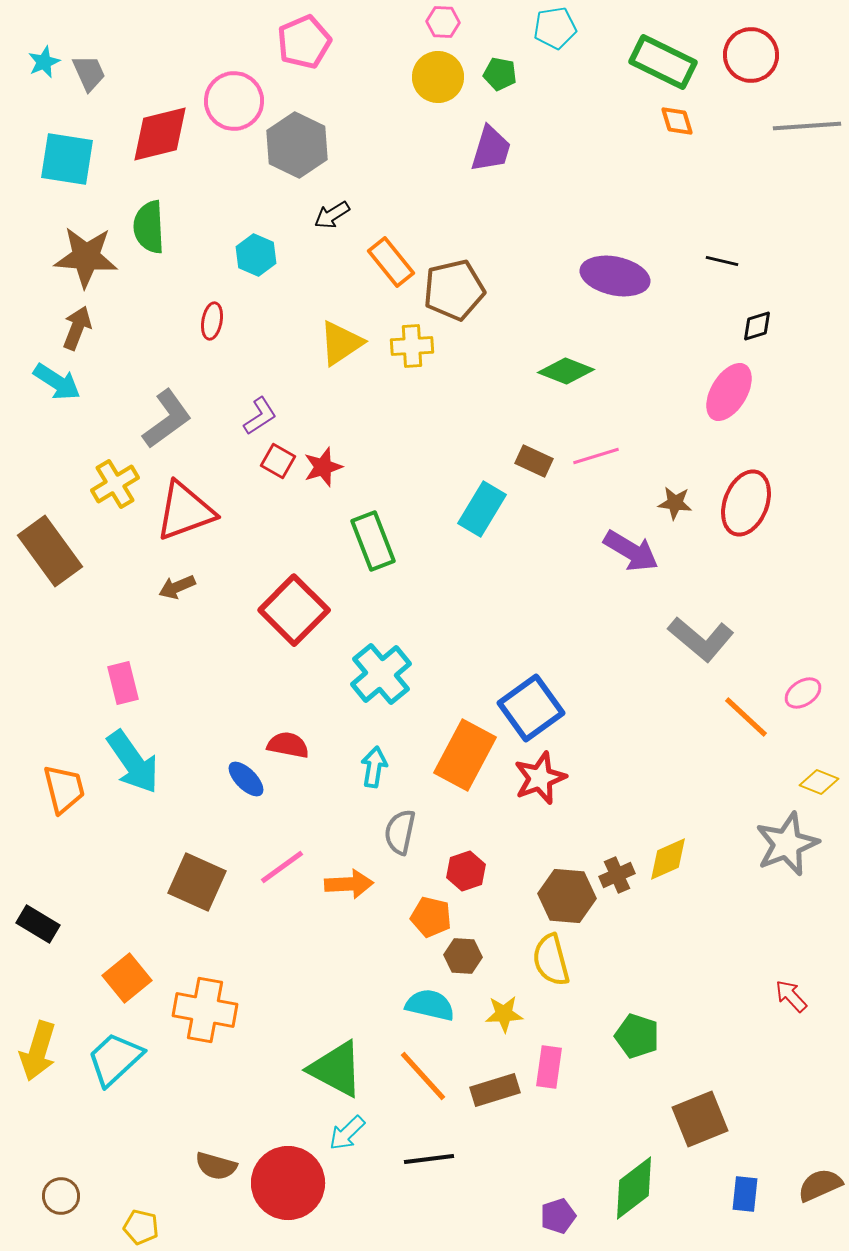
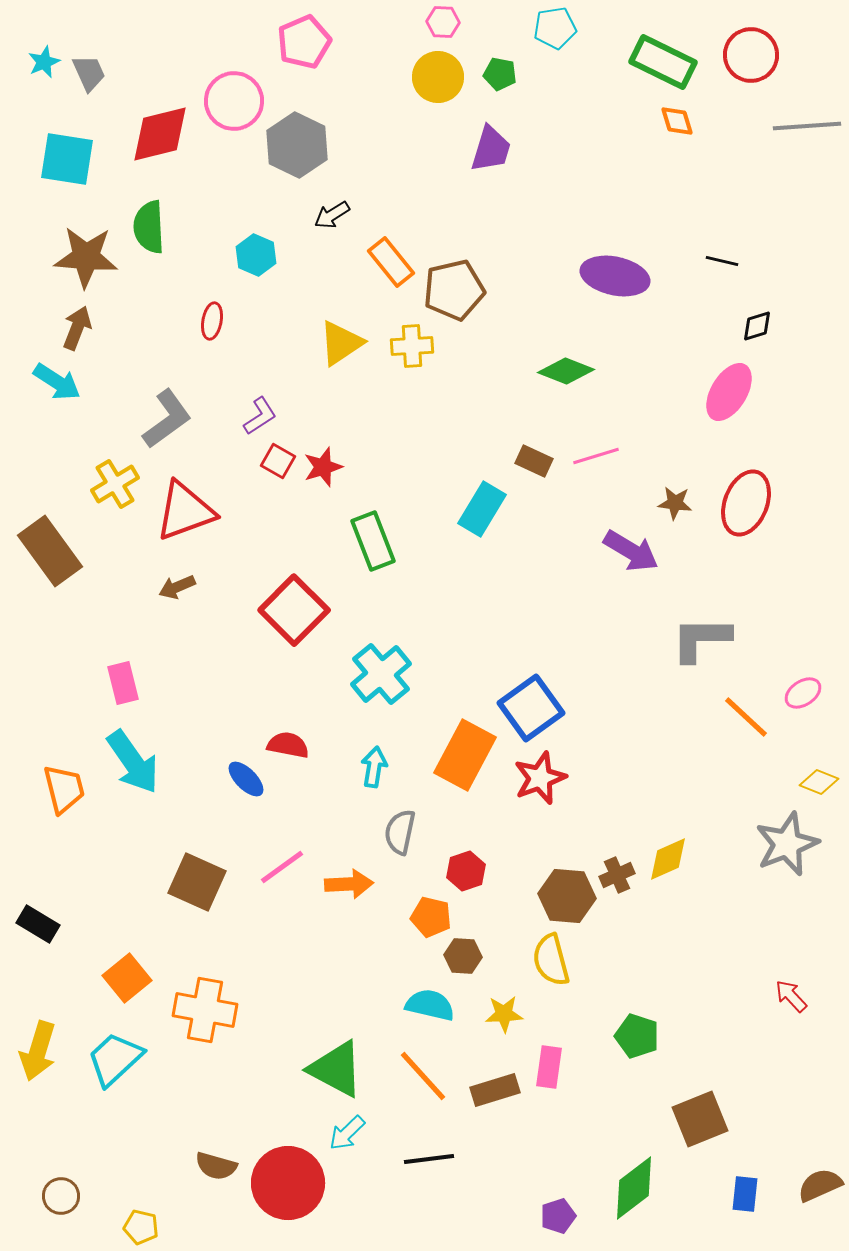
gray L-shape at (701, 639): rotated 140 degrees clockwise
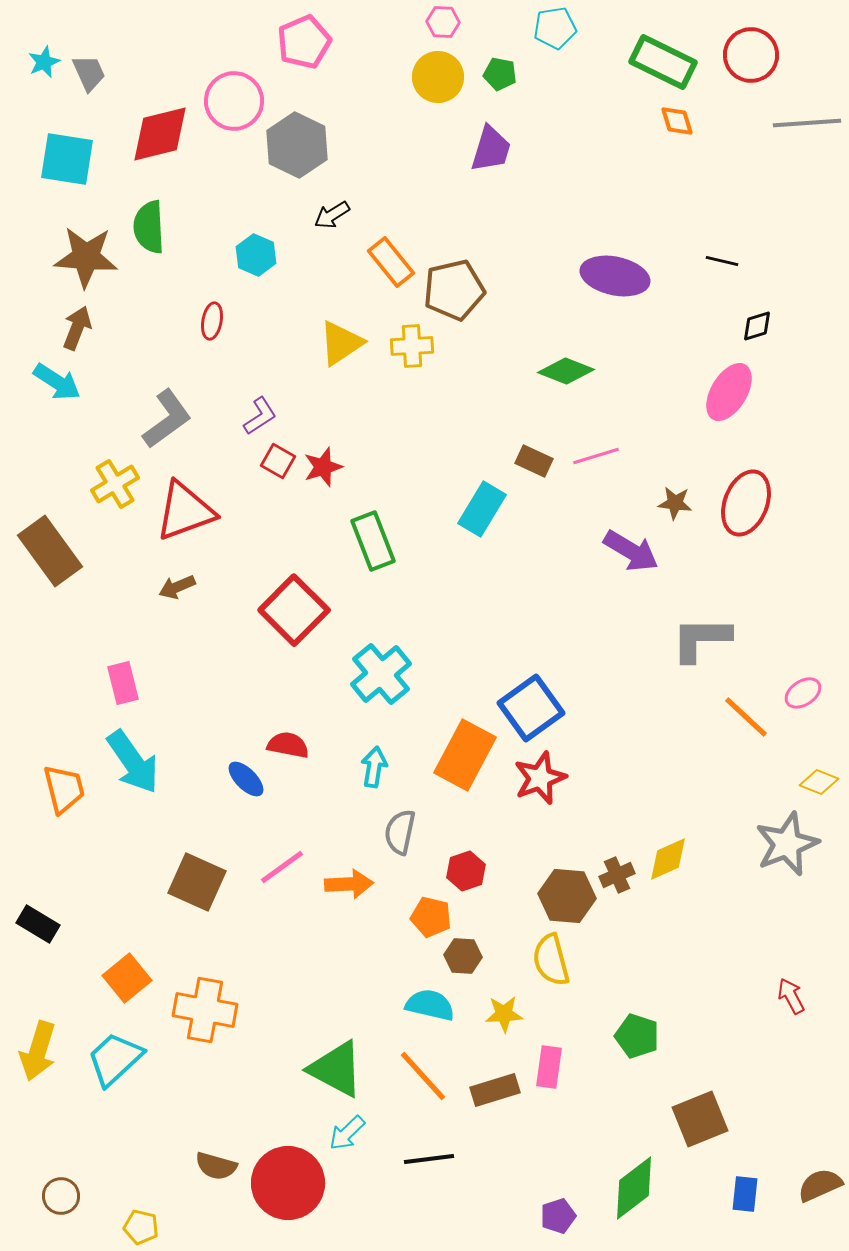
gray line at (807, 126): moved 3 px up
red arrow at (791, 996): rotated 15 degrees clockwise
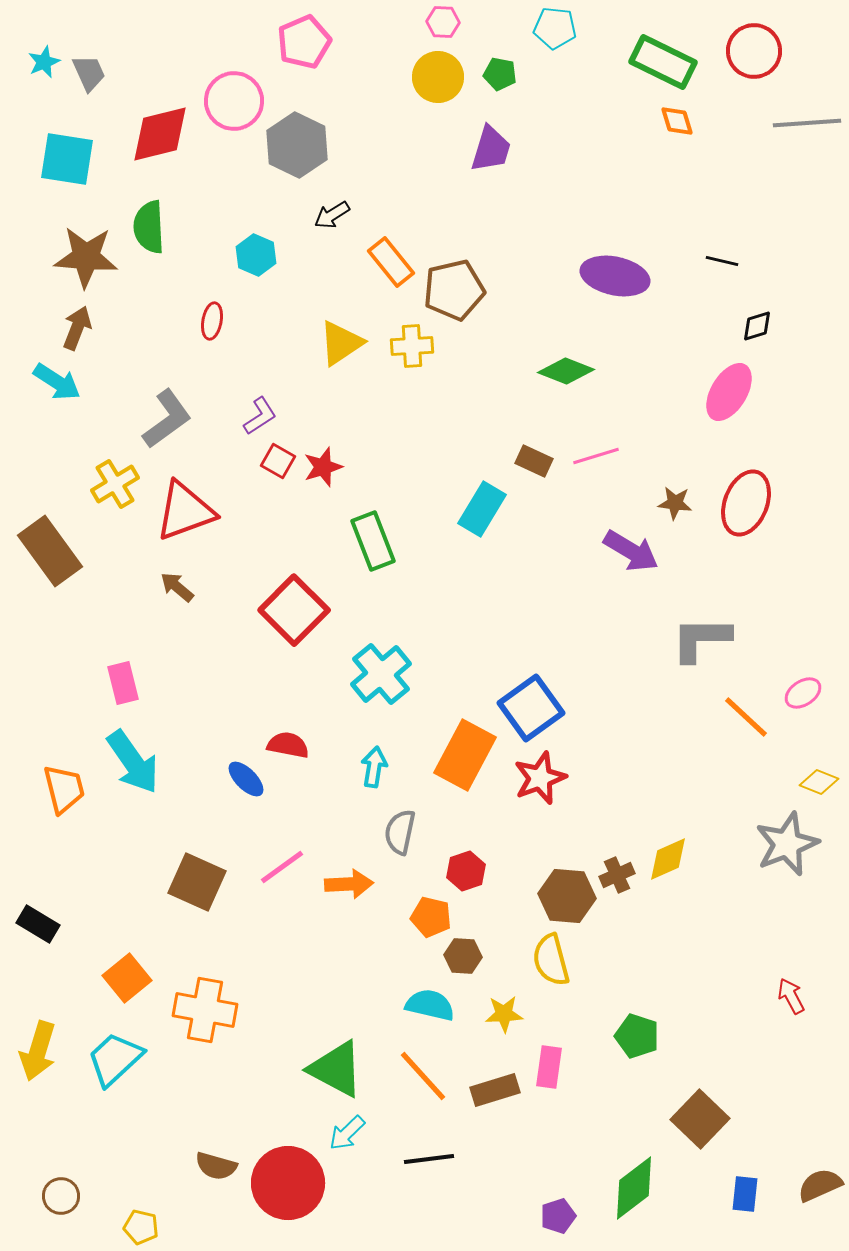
cyan pentagon at (555, 28): rotated 15 degrees clockwise
red circle at (751, 55): moved 3 px right, 4 px up
brown arrow at (177, 587): rotated 63 degrees clockwise
brown square at (700, 1119): rotated 24 degrees counterclockwise
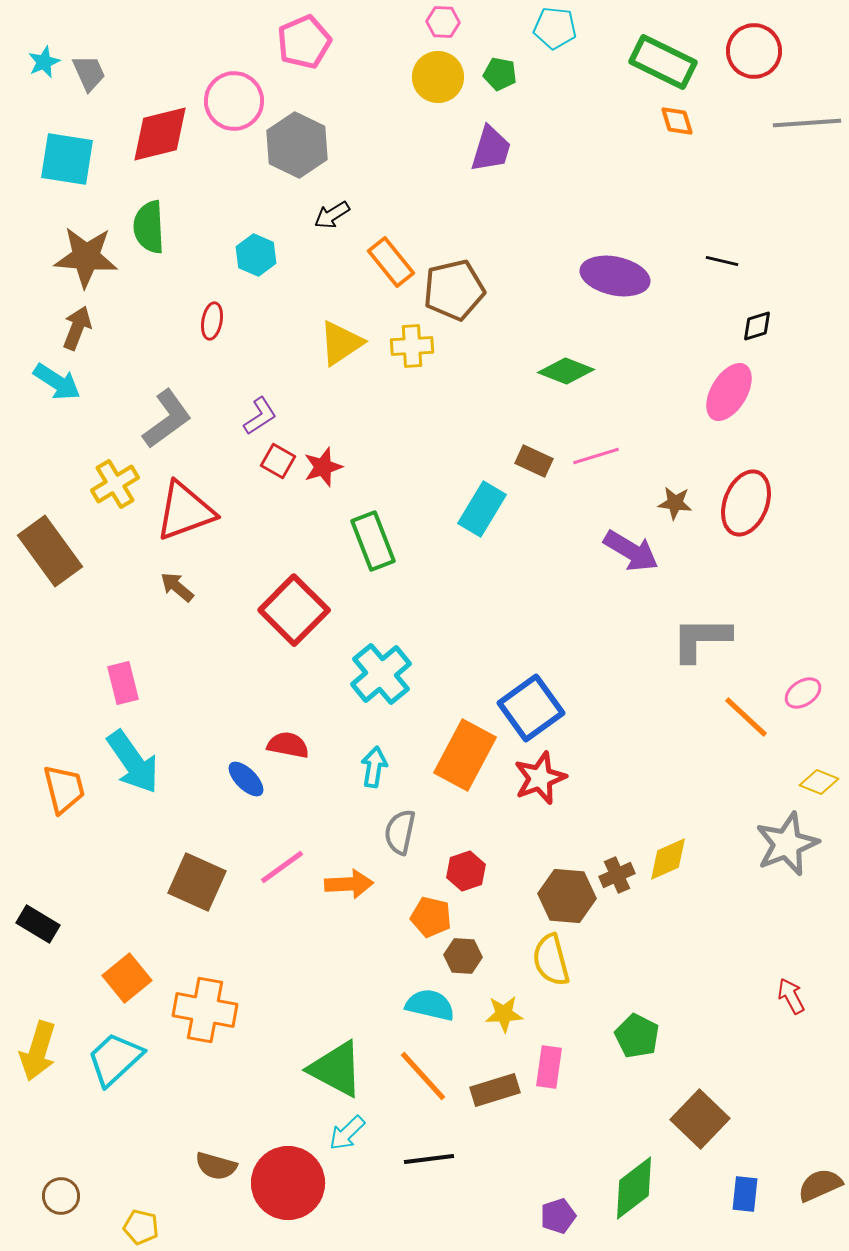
green pentagon at (637, 1036): rotated 9 degrees clockwise
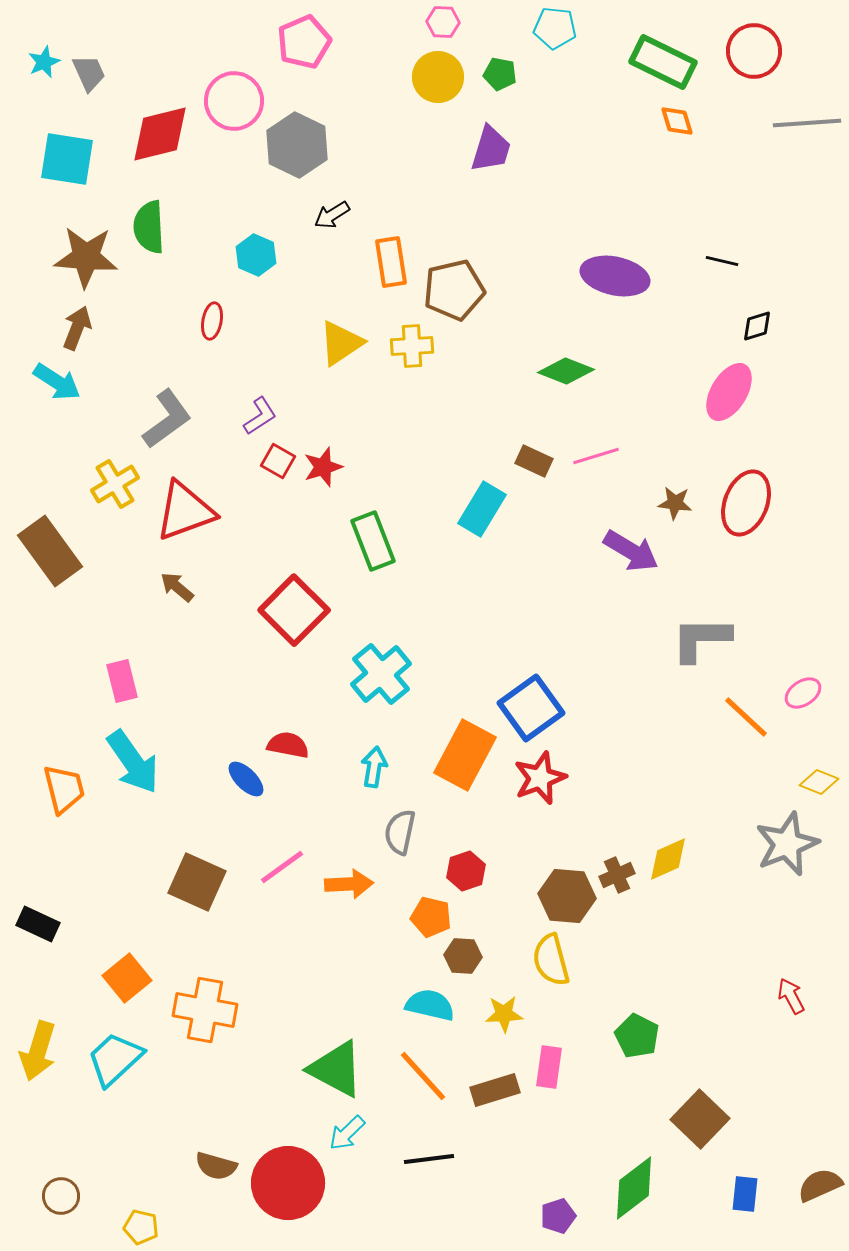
orange rectangle at (391, 262): rotated 30 degrees clockwise
pink rectangle at (123, 683): moved 1 px left, 2 px up
black rectangle at (38, 924): rotated 6 degrees counterclockwise
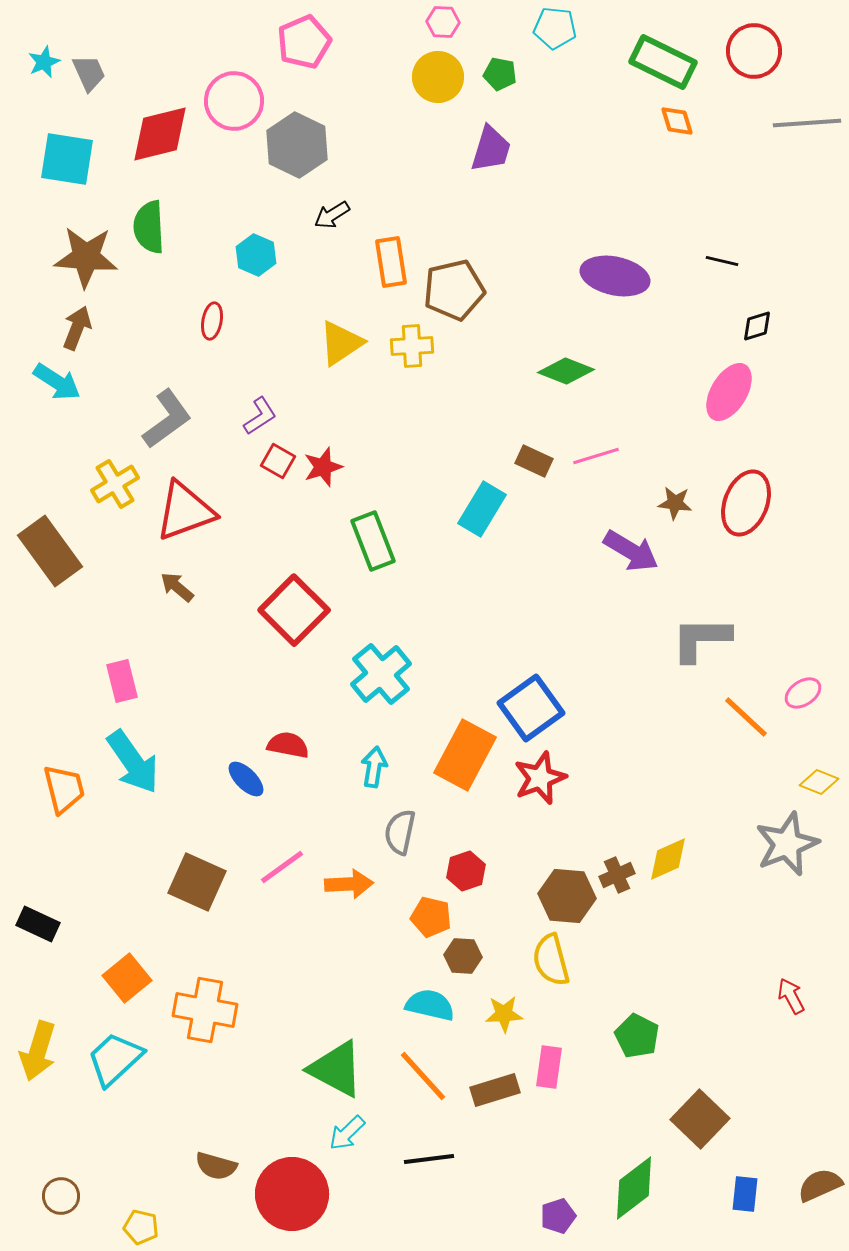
red circle at (288, 1183): moved 4 px right, 11 px down
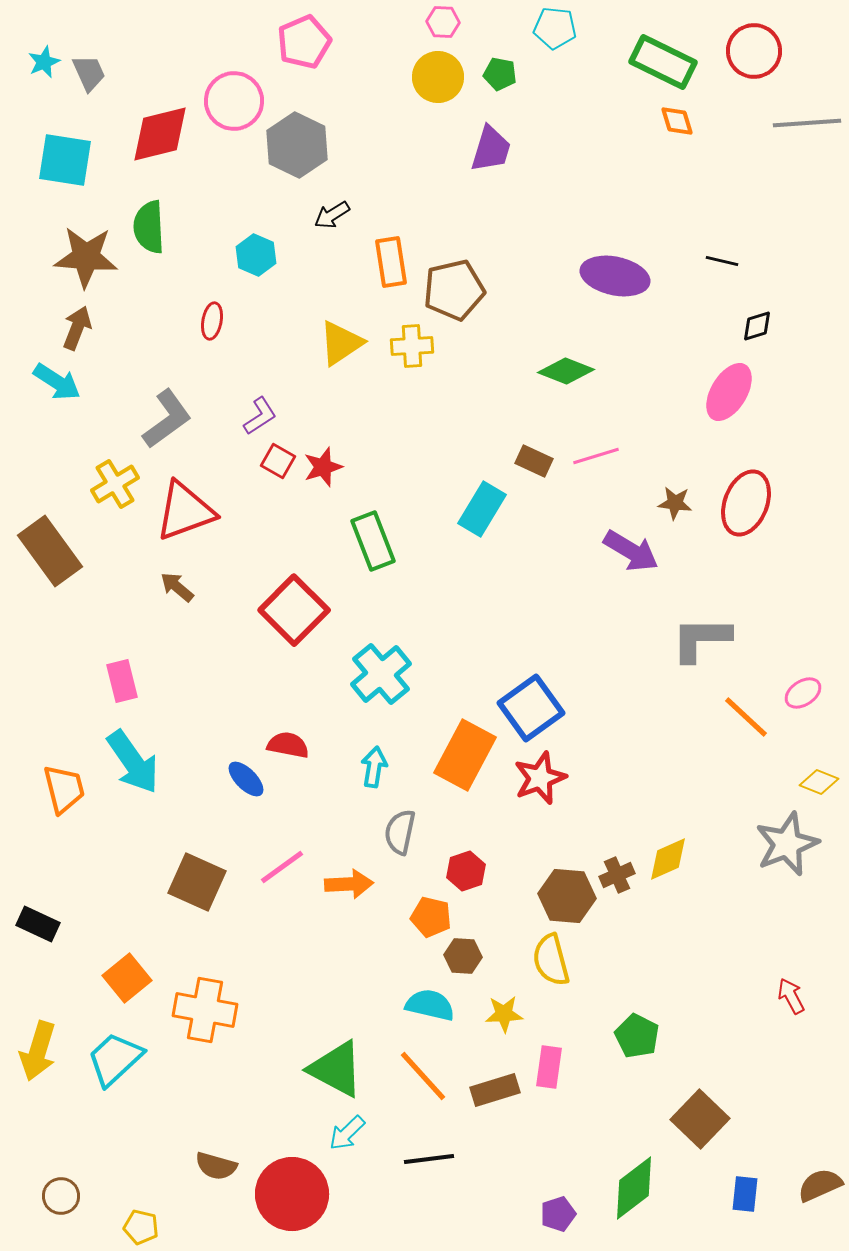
cyan square at (67, 159): moved 2 px left, 1 px down
purple pentagon at (558, 1216): moved 2 px up
